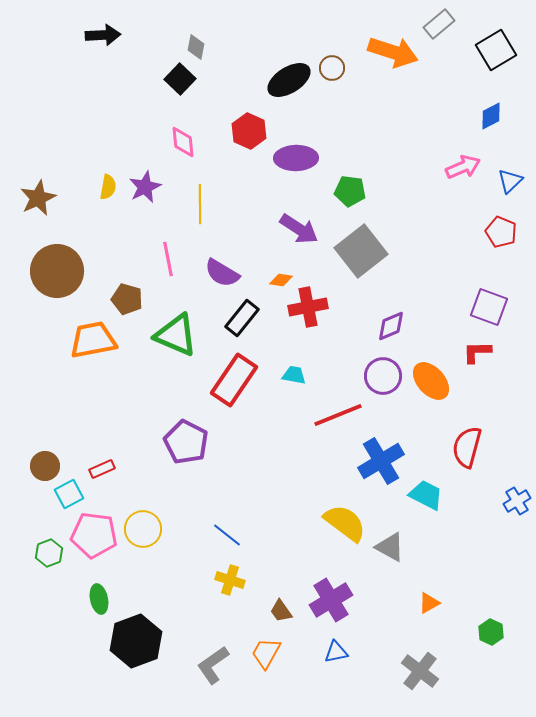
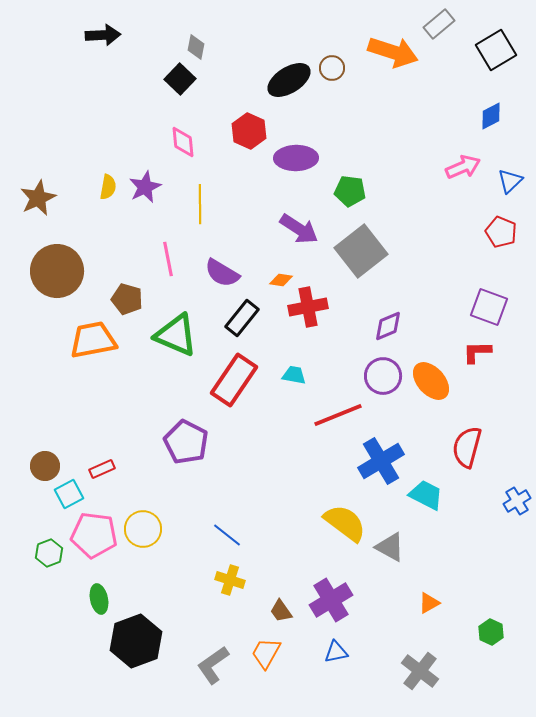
purple diamond at (391, 326): moved 3 px left
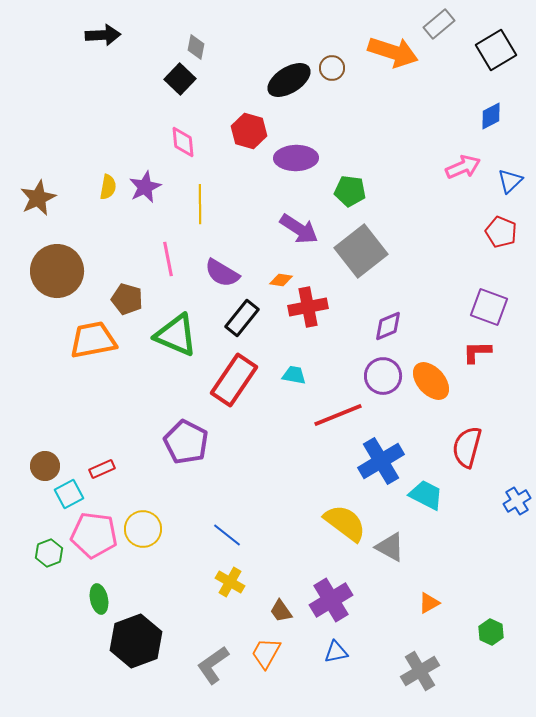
red hexagon at (249, 131): rotated 8 degrees counterclockwise
yellow cross at (230, 580): moved 2 px down; rotated 12 degrees clockwise
gray cross at (420, 671): rotated 21 degrees clockwise
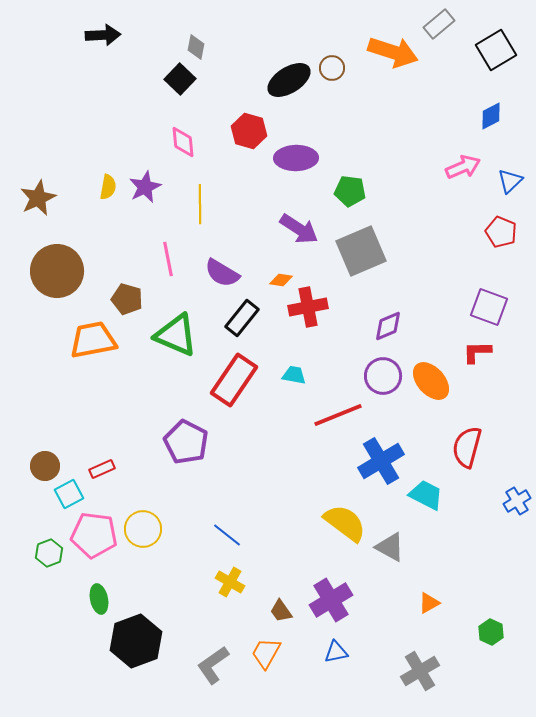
gray square at (361, 251): rotated 15 degrees clockwise
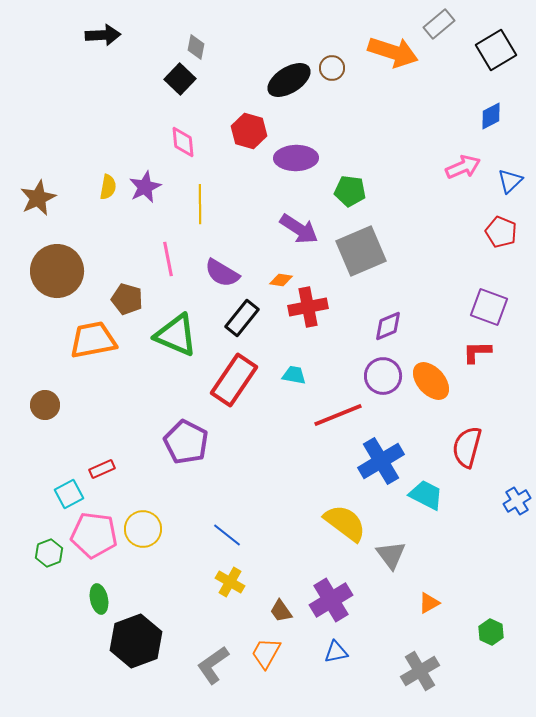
brown circle at (45, 466): moved 61 px up
gray triangle at (390, 547): moved 1 px right, 8 px down; rotated 24 degrees clockwise
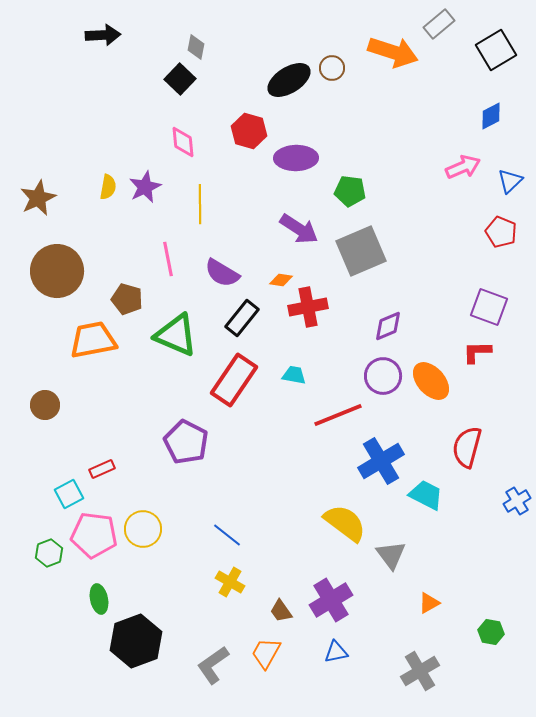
green hexagon at (491, 632): rotated 15 degrees counterclockwise
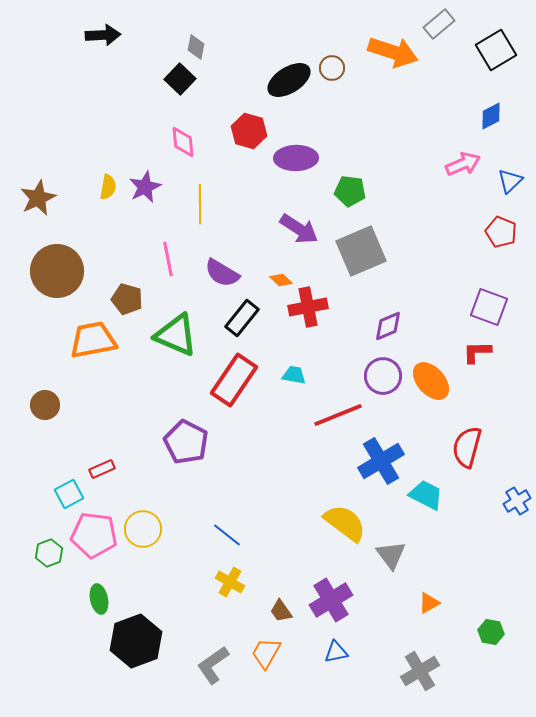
pink arrow at (463, 167): moved 3 px up
orange diamond at (281, 280): rotated 35 degrees clockwise
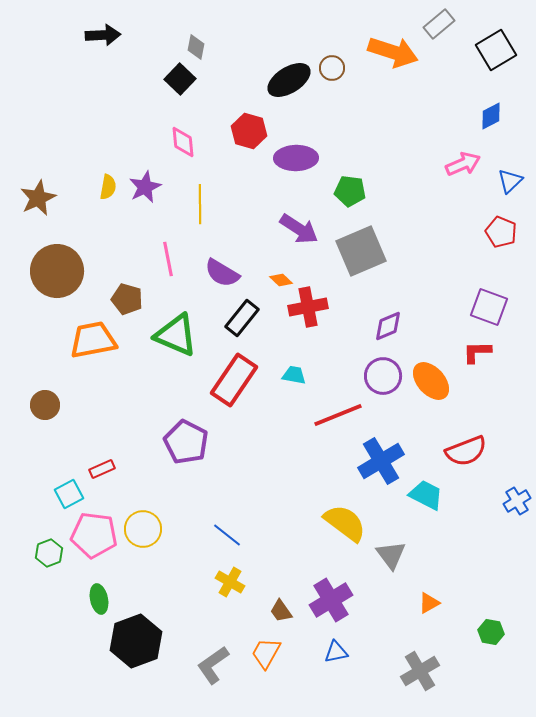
red semicircle at (467, 447): moved 1 px left, 4 px down; rotated 126 degrees counterclockwise
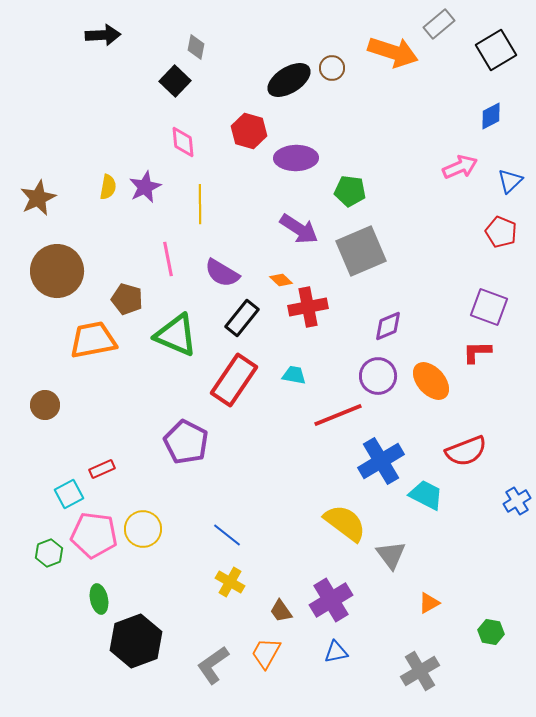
black square at (180, 79): moved 5 px left, 2 px down
pink arrow at (463, 164): moved 3 px left, 3 px down
purple circle at (383, 376): moved 5 px left
